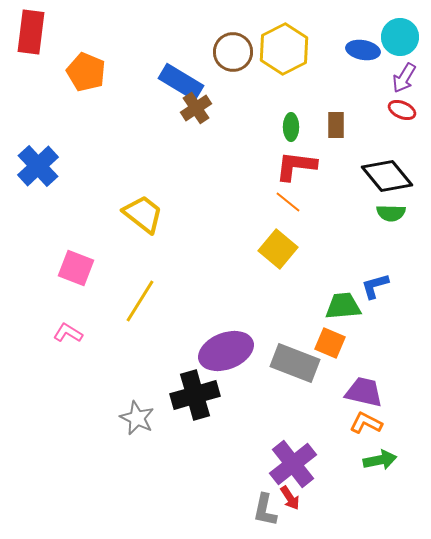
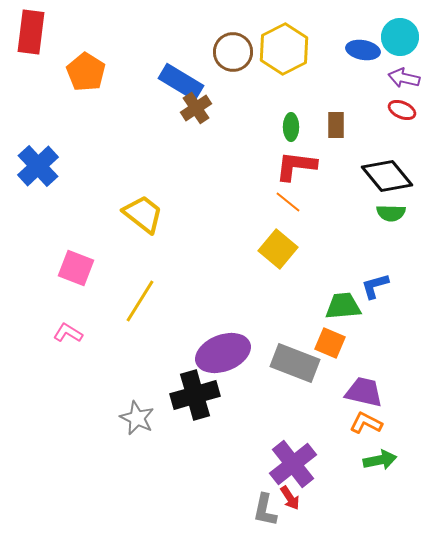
orange pentagon: rotated 9 degrees clockwise
purple arrow: rotated 72 degrees clockwise
purple ellipse: moved 3 px left, 2 px down
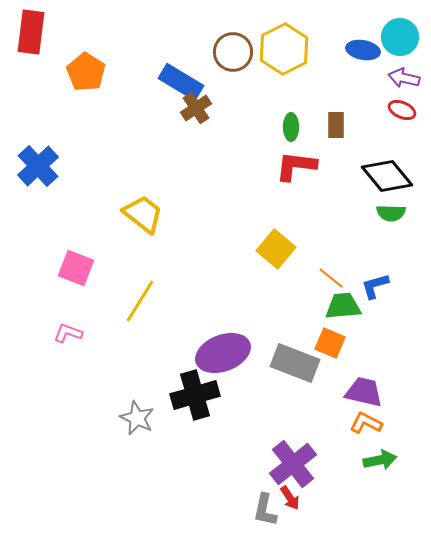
orange line: moved 43 px right, 76 px down
yellow square: moved 2 px left
pink L-shape: rotated 12 degrees counterclockwise
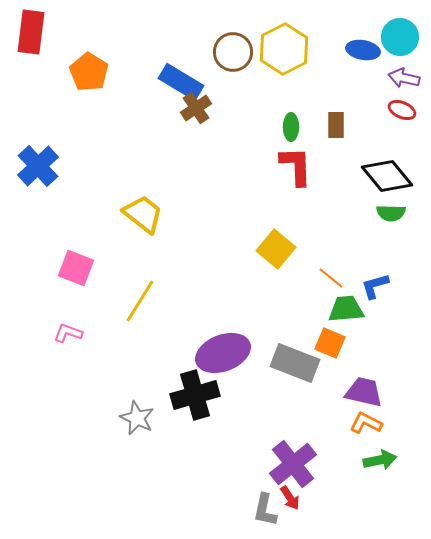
orange pentagon: moved 3 px right
red L-shape: rotated 81 degrees clockwise
green trapezoid: moved 3 px right, 3 px down
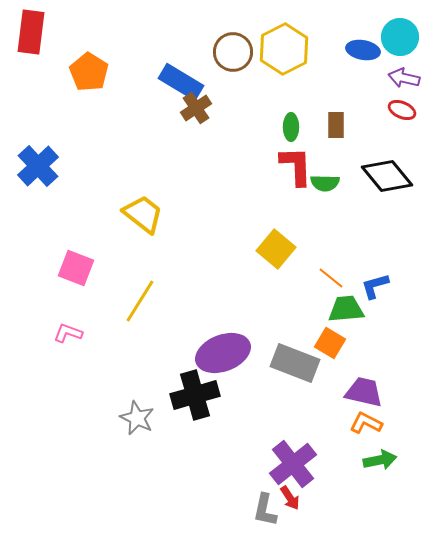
green semicircle: moved 66 px left, 30 px up
orange square: rotated 8 degrees clockwise
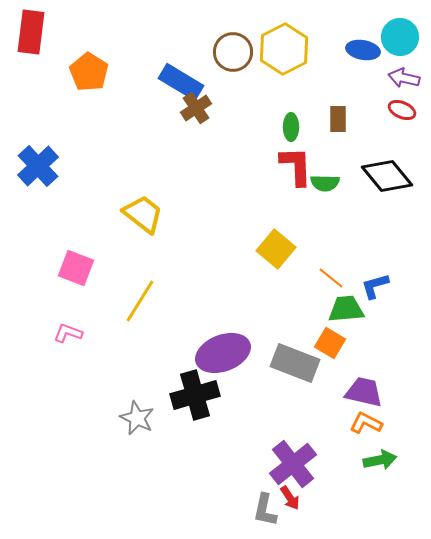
brown rectangle: moved 2 px right, 6 px up
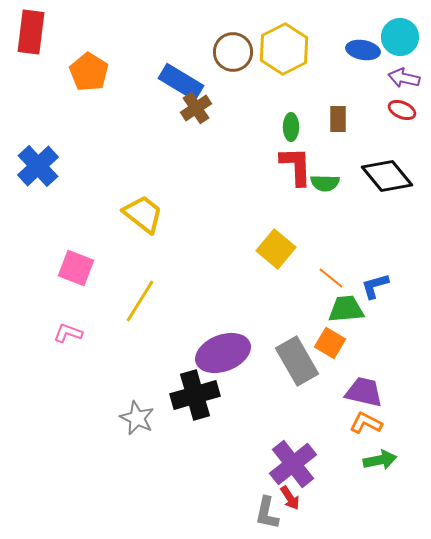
gray rectangle: moved 2 px right, 2 px up; rotated 39 degrees clockwise
gray L-shape: moved 2 px right, 3 px down
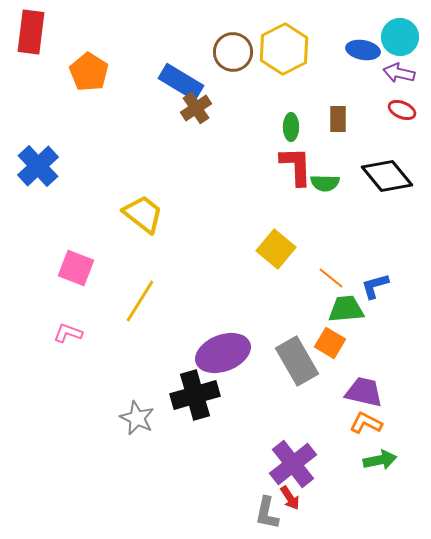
purple arrow: moved 5 px left, 5 px up
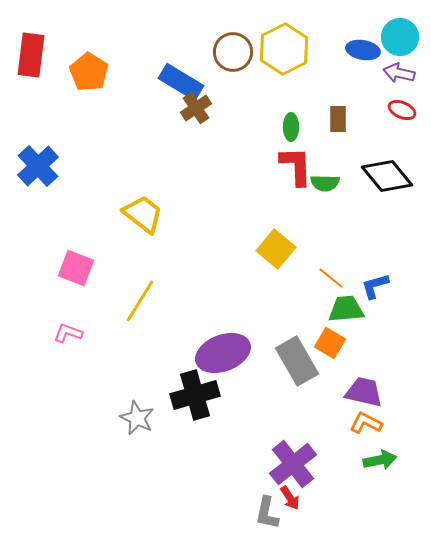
red rectangle: moved 23 px down
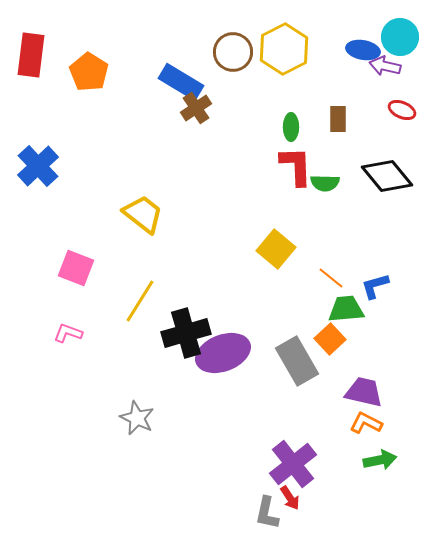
purple arrow: moved 14 px left, 7 px up
orange square: moved 4 px up; rotated 16 degrees clockwise
black cross: moved 9 px left, 62 px up
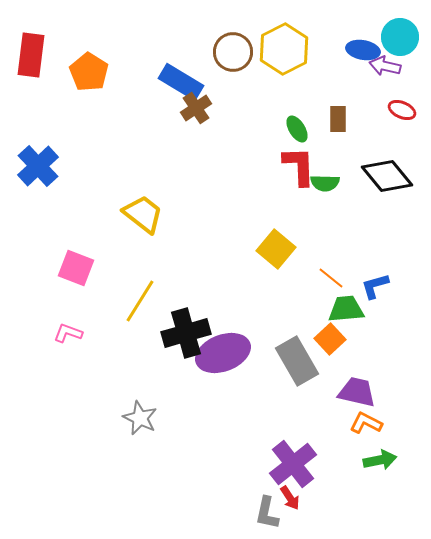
green ellipse: moved 6 px right, 2 px down; rotated 32 degrees counterclockwise
red L-shape: moved 3 px right
purple trapezoid: moved 7 px left
gray star: moved 3 px right
